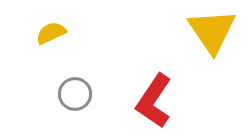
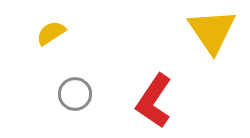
yellow semicircle: rotated 8 degrees counterclockwise
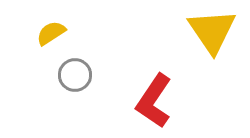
gray circle: moved 19 px up
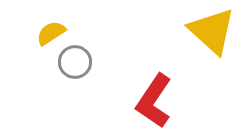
yellow triangle: rotated 14 degrees counterclockwise
gray circle: moved 13 px up
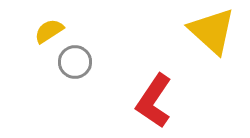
yellow semicircle: moved 2 px left, 2 px up
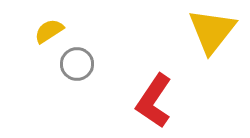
yellow triangle: rotated 26 degrees clockwise
gray circle: moved 2 px right, 2 px down
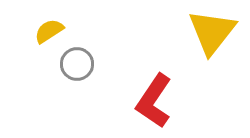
yellow triangle: moved 1 px down
